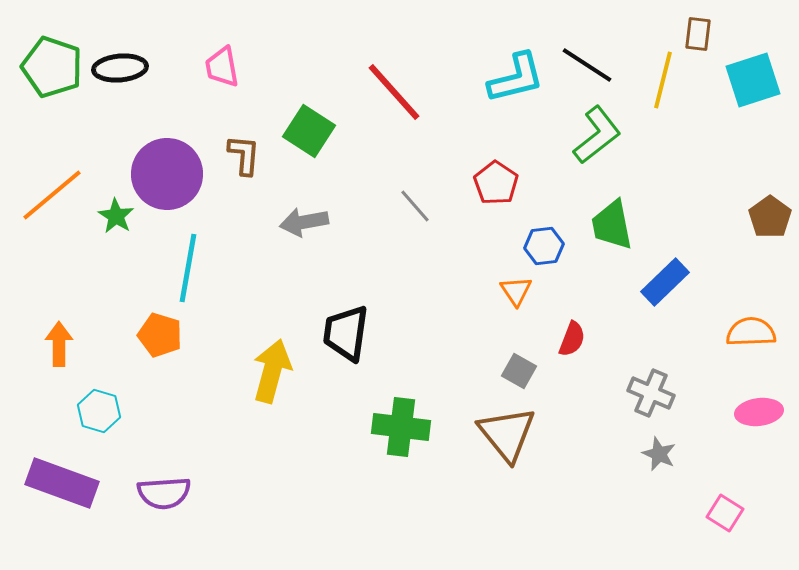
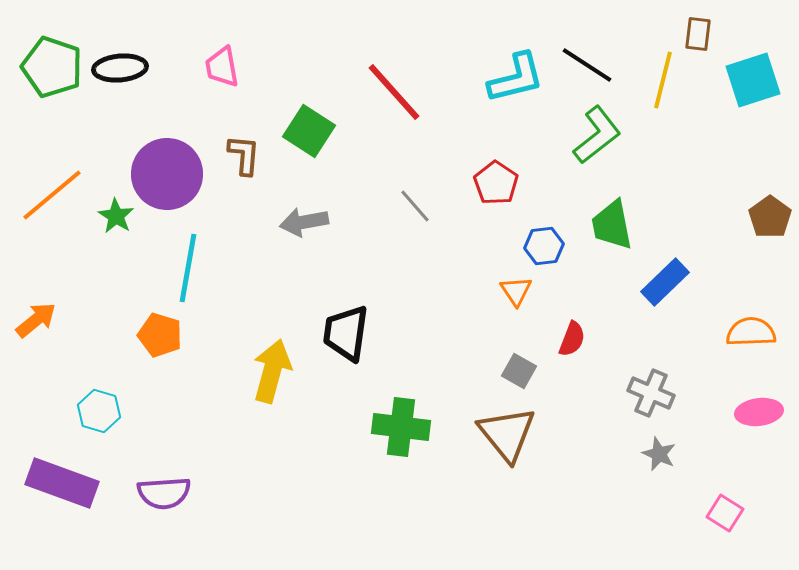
orange arrow: moved 23 px left, 24 px up; rotated 51 degrees clockwise
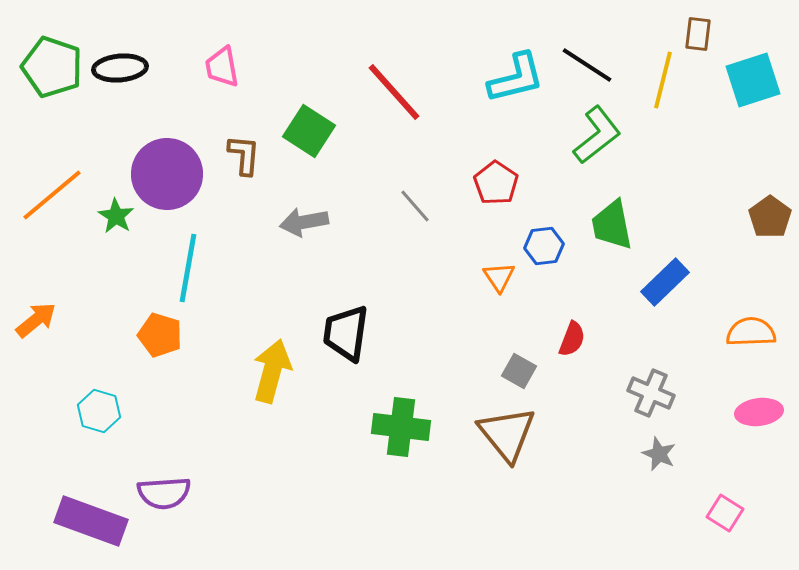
orange triangle: moved 17 px left, 14 px up
purple rectangle: moved 29 px right, 38 px down
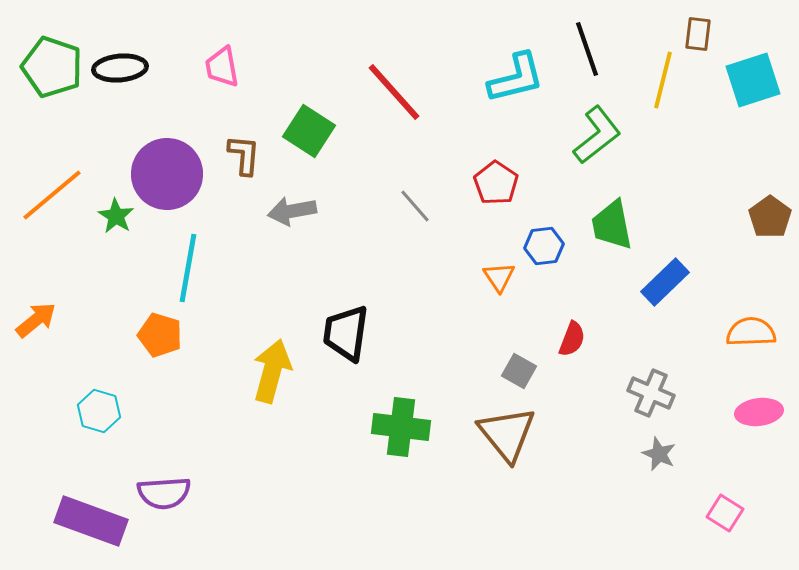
black line: moved 16 px up; rotated 38 degrees clockwise
gray arrow: moved 12 px left, 11 px up
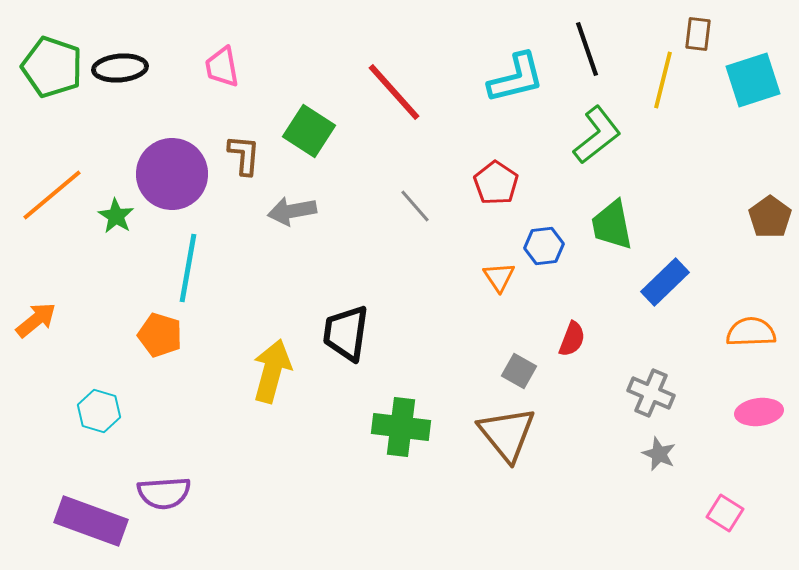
purple circle: moved 5 px right
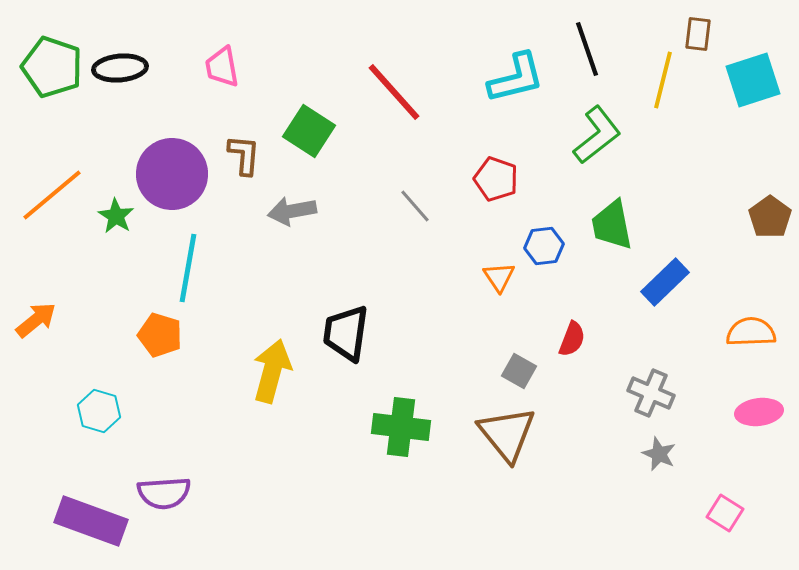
red pentagon: moved 4 px up; rotated 15 degrees counterclockwise
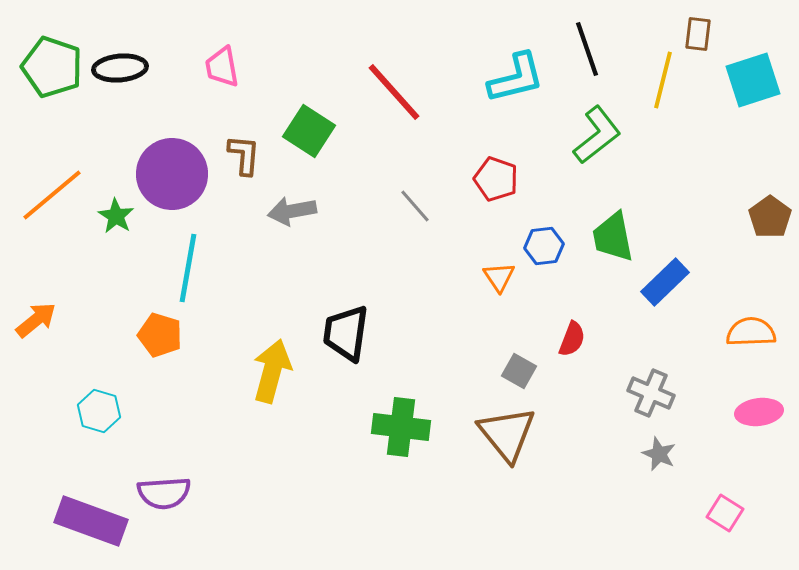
green trapezoid: moved 1 px right, 12 px down
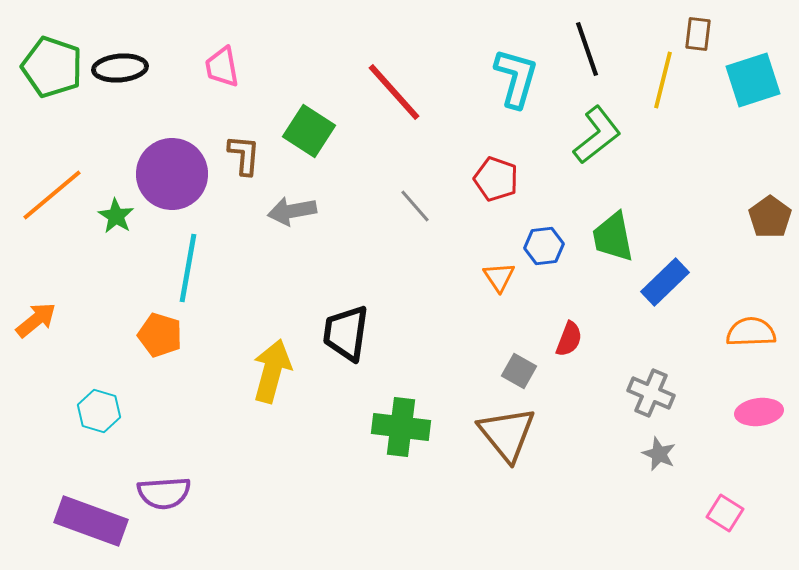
cyan L-shape: rotated 60 degrees counterclockwise
red semicircle: moved 3 px left
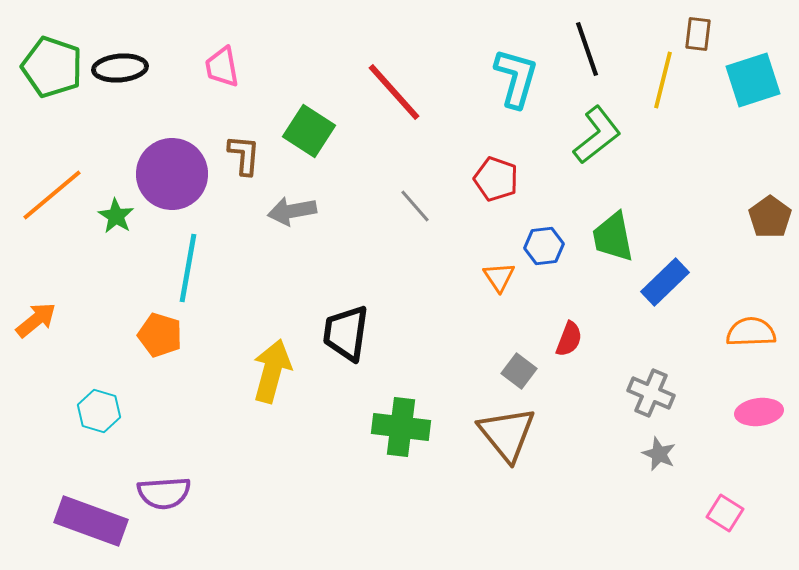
gray square: rotated 8 degrees clockwise
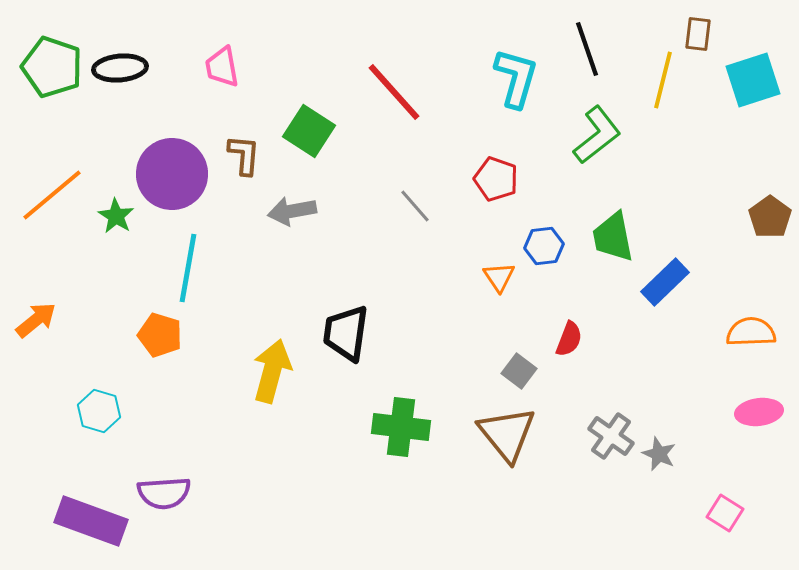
gray cross: moved 40 px left, 43 px down; rotated 12 degrees clockwise
